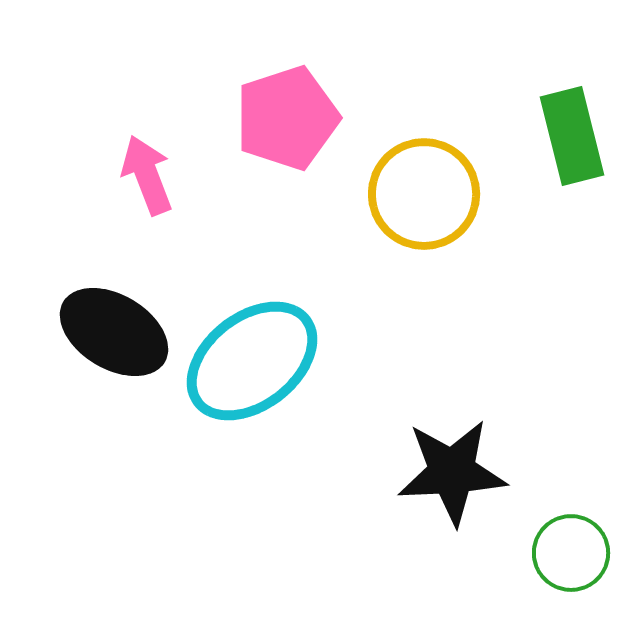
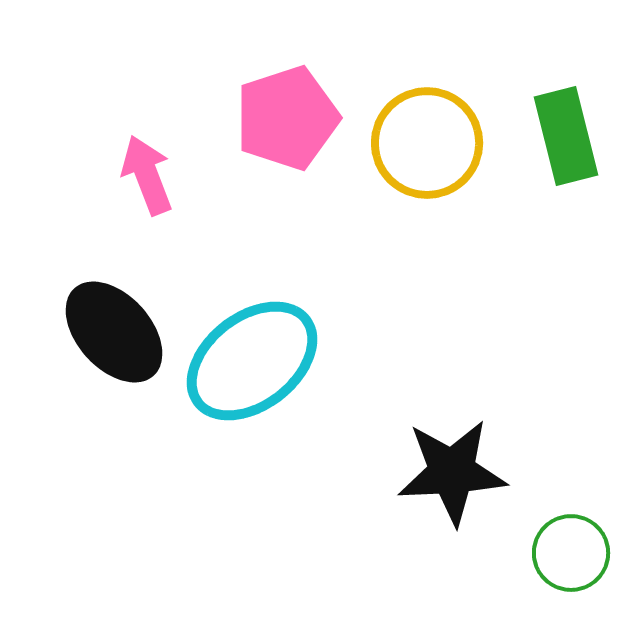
green rectangle: moved 6 px left
yellow circle: moved 3 px right, 51 px up
black ellipse: rotated 17 degrees clockwise
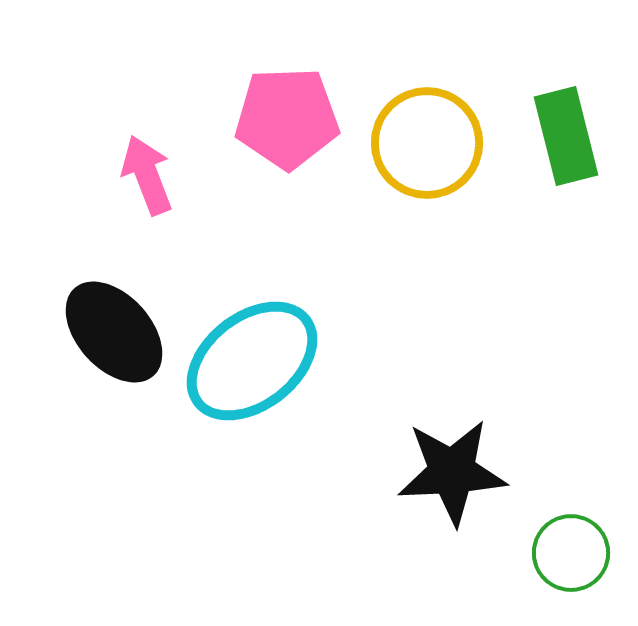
pink pentagon: rotated 16 degrees clockwise
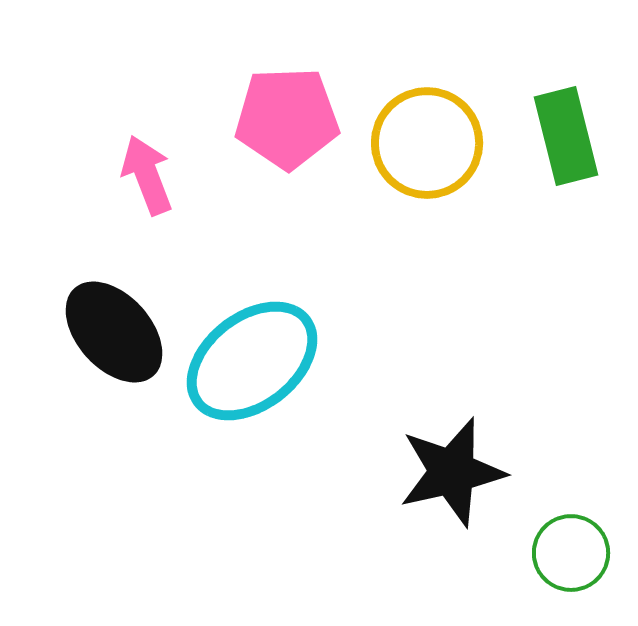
black star: rotated 10 degrees counterclockwise
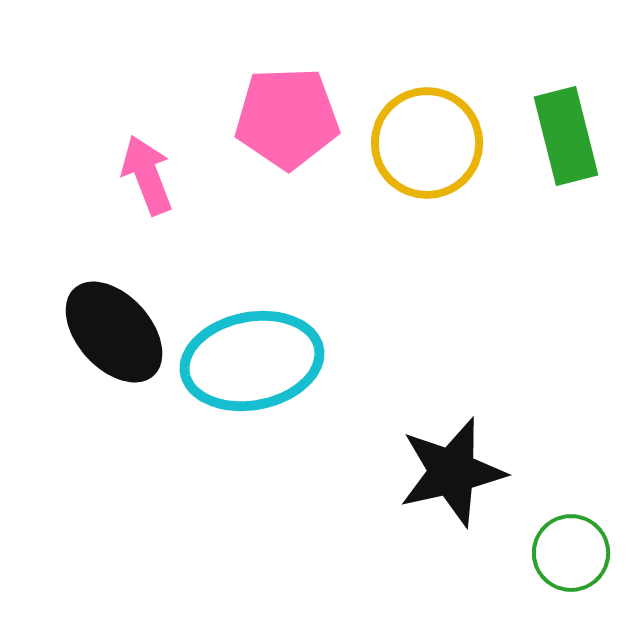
cyan ellipse: rotated 27 degrees clockwise
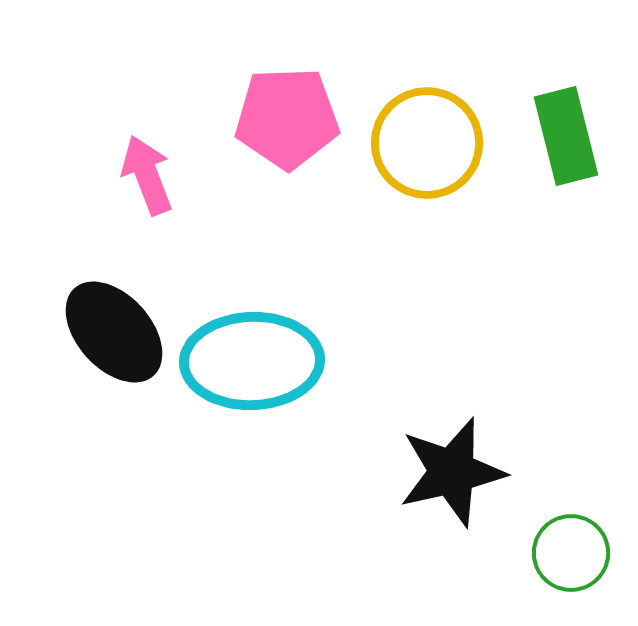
cyan ellipse: rotated 9 degrees clockwise
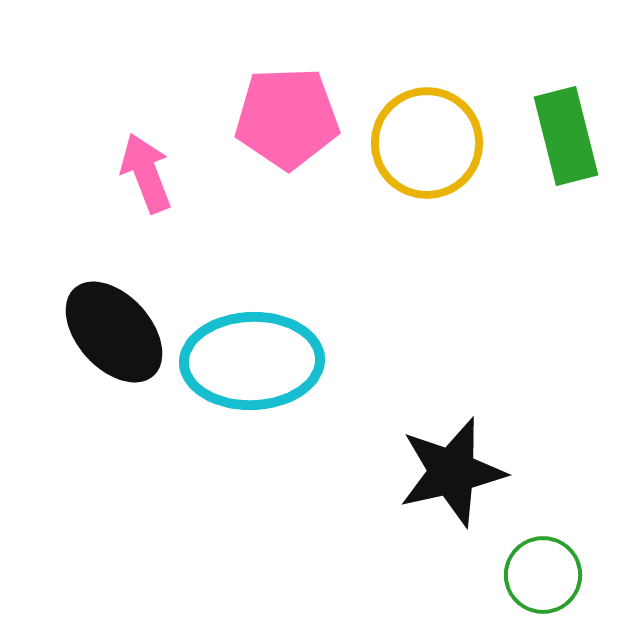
pink arrow: moved 1 px left, 2 px up
green circle: moved 28 px left, 22 px down
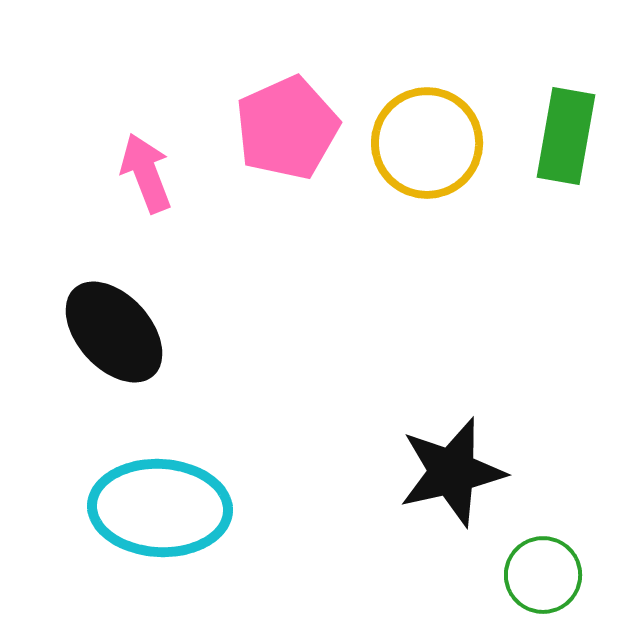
pink pentagon: moved 10 px down; rotated 22 degrees counterclockwise
green rectangle: rotated 24 degrees clockwise
cyan ellipse: moved 92 px left, 147 px down; rotated 5 degrees clockwise
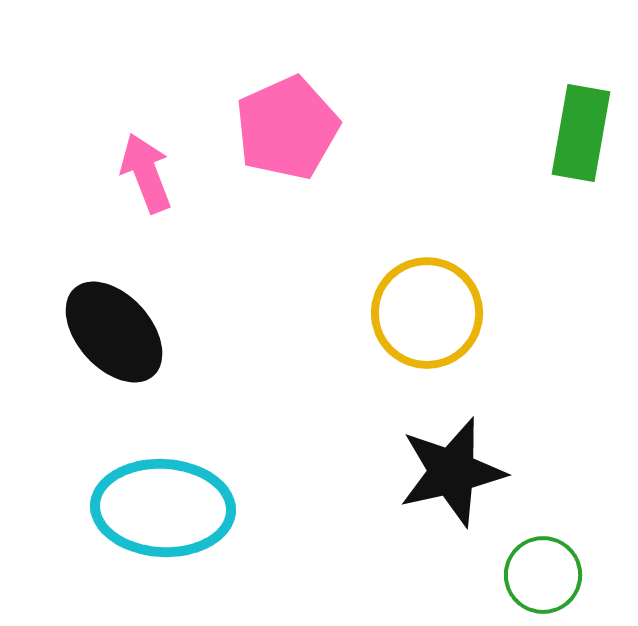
green rectangle: moved 15 px right, 3 px up
yellow circle: moved 170 px down
cyan ellipse: moved 3 px right
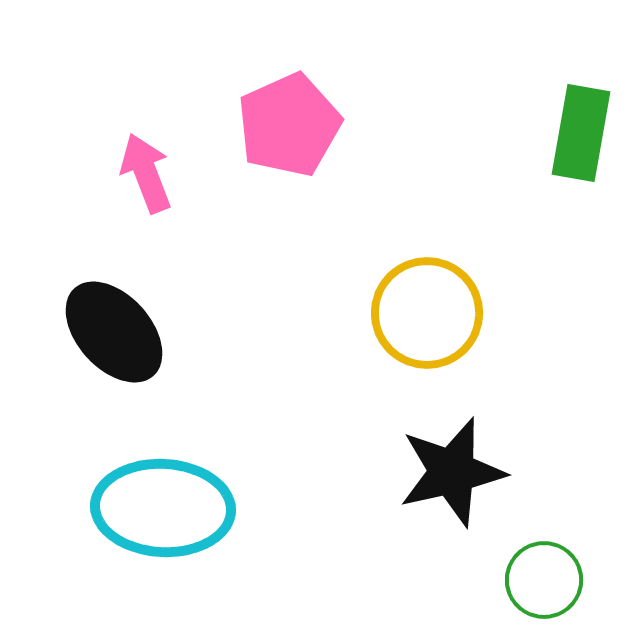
pink pentagon: moved 2 px right, 3 px up
green circle: moved 1 px right, 5 px down
